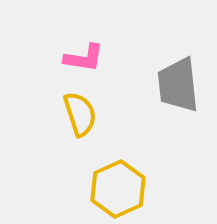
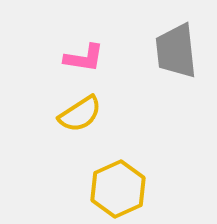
gray trapezoid: moved 2 px left, 34 px up
yellow semicircle: rotated 75 degrees clockwise
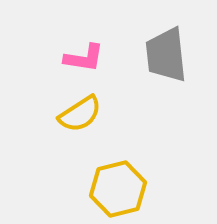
gray trapezoid: moved 10 px left, 4 px down
yellow hexagon: rotated 10 degrees clockwise
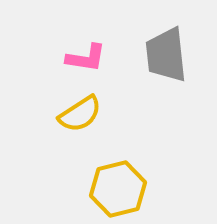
pink L-shape: moved 2 px right
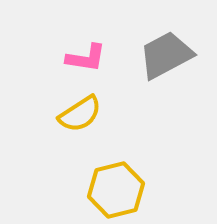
gray trapezoid: rotated 68 degrees clockwise
yellow hexagon: moved 2 px left, 1 px down
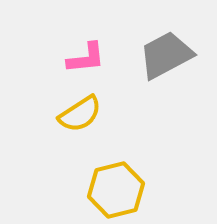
pink L-shape: rotated 15 degrees counterclockwise
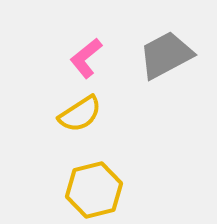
pink L-shape: rotated 147 degrees clockwise
yellow hexagon: moved 22 px left
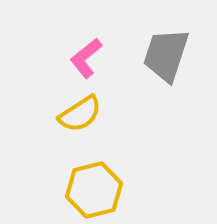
gray trapezoid: rotated 44 degrees counterclockwise
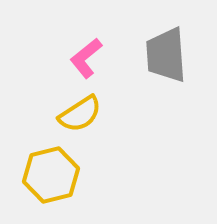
gray trapezoid: rotated 22 degrees counterclockwise
yellow hexagon: moved 43 px left, 15 px up
